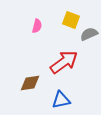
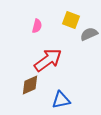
red arrow: moved 16 px left, 2 px up
brown diamond: moved 2 px down; rotated 15 degrees counterclockwise
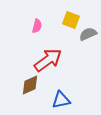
gray semicircle: moved 1 px left
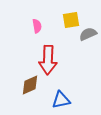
yellow square: rotated 30 degrees counterclockwise
pink semicircle: rotated 24 degrees counterclockwise
red arrow: rotated 128 degrees clockwise
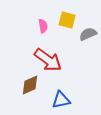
yellow square: moved 4 px left; rotated 24 degrees clockwise
pink semicircle: moved 6 px right
red arrow: rotated 56 degrees counterclockwise
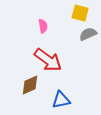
yellow square: moved 13 px right, 7 px up
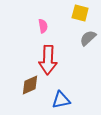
gray semicircle: moved 4 px down; rotated 18 degrees counterclockwise
red arrow: rotated 56 degrees clockwise
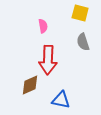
gray semicircle: moved 5 px left, 4 px down; rotated 66 degrees counterclockwise
blue triangle: rotated 24 degrees clockwise
